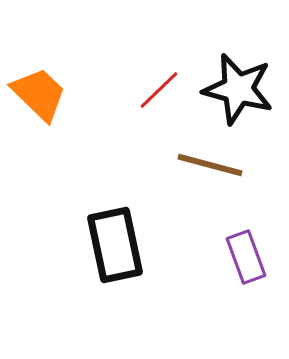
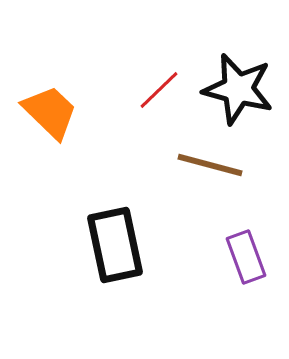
orange trapezoid: moved 11 px right, 18 px down
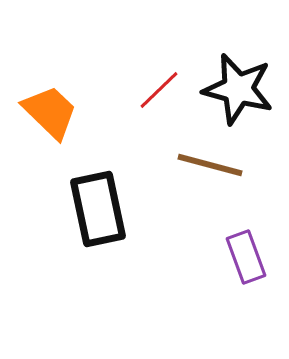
black rectangle: moved 17 px left, 36 px up
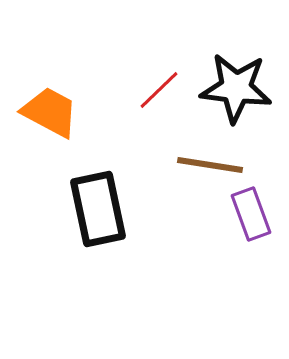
black star: moved 2 px left, 1 px up; rotated 8 degrees counterclockwise
orange trapezoid: rotated 16 degrees counterclockwise
brown line: rotated 6 degrees counterclockwise
purple rectangle: moved 5 px right, 43 px up
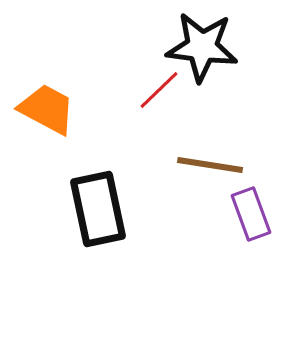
black star: moved 34 px left, 41 px up
orange trapezoid: moved 3 px left, 3 px up
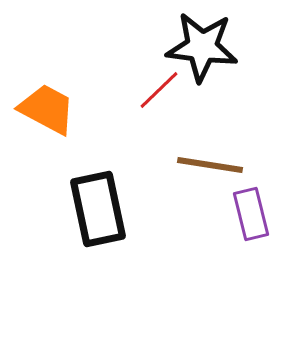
purple rectangle: rotated 6 degrees clockwise
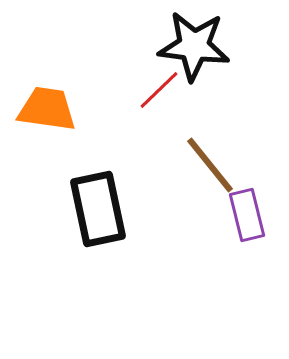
black star: moved 8 px left, 1 px up
orange trapezoid: rotated 20 degrees counterclockwise
brown line: rotated 42 degrees clockwise
purple rectangle: moved 4 px left, 1 px down
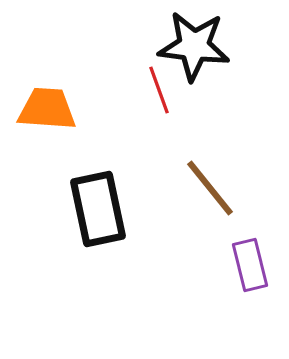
red line: rotated 66 degrees counterclockwise
orange trapezoid: rotated 4 degrees counterclockwise
brown line: moved 23 px down
purple rectangle: moved 3 px right, 50 px down
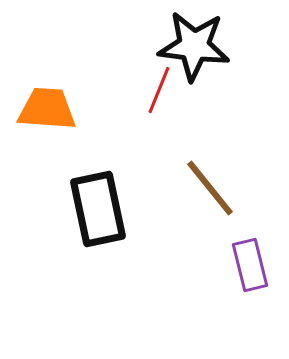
red line: rotated 42 degrees clockwise
